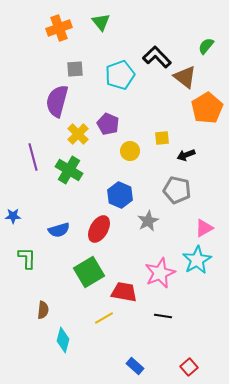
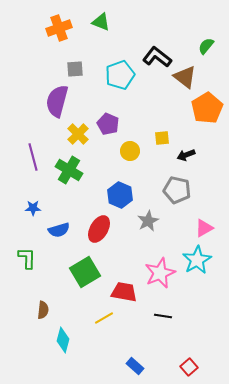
green triangle: rotated 30 degrees counterclockwise
black L-shape: rotated 8 degrees counterclockwise
blue star: moved 20 px right, 8 px up
green square: moved 4 px left
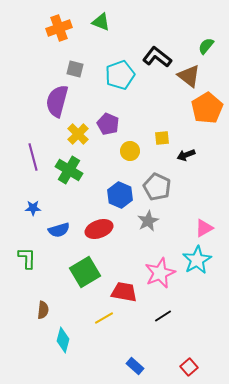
gray square: rotated 18 degrees clockwise
brown triangle: moved 4 px right, 1 px up
gray pentagon: moved 20 px left, 3 px up; rotated 12 degrees clockwise
red ellipse: rotated 40 degrees clockwise
black line: rotated 42 degrees counterclockwise
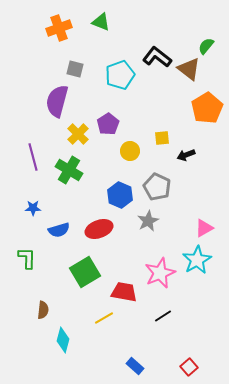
brown triangle: moved 7 px up
purple pentagon: rotated 15 degrees clockwise
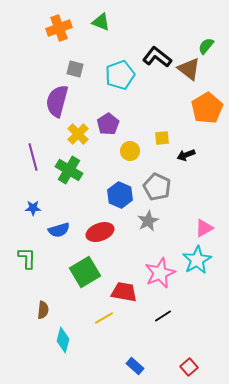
red ellipse: moved 1 px right, 3 px down
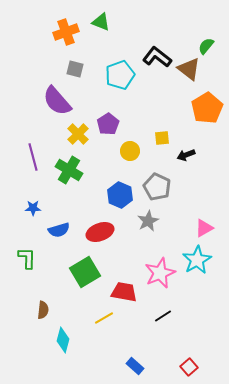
orange cross: moved 7 px right, 4 px down
purple semicircle: rotated 56 degrees counterclockwise
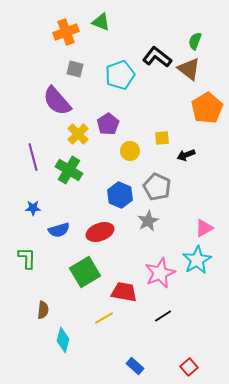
green semicircle: moved 11 px left, 5 px up; rotated 18 degrees counterclockwise
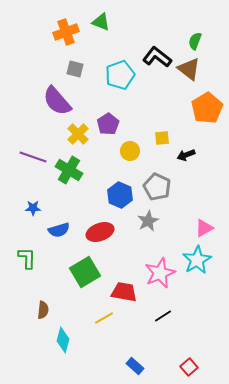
purple line: rotated 56 degrees counterclockwise
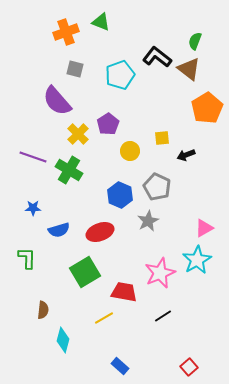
blue rectangle: moved 15 px left
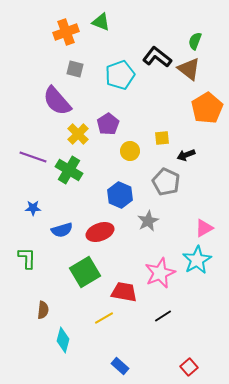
gray pentagon: moved 9 px right, 5 px up
blue semicircle: moved 3 px right
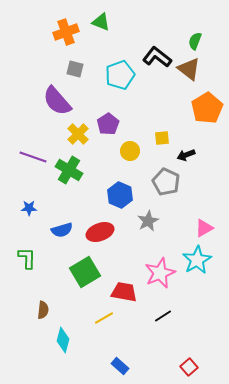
blue star: moved 4 px left
